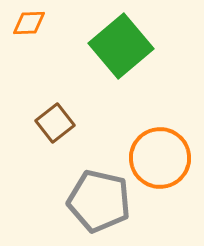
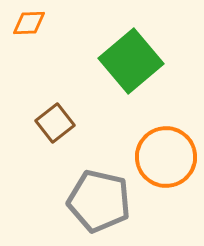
green square: moved 10 px right, 15 px down
orange circle: moved 6 px right, 1 px up
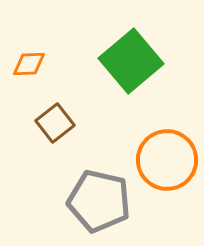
orange diamond: moved 41 px down
orange circle: moved 1 px right, 3 px down
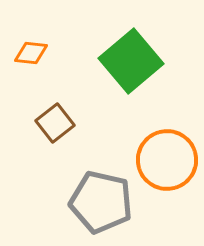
orange diamond: moved 2 px right, 11 px up; rotated 8 degrees clockwise
gray pentagon: moved 2 px right, 1 px down
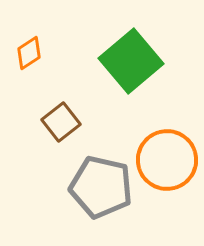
orange diamond: moved 2 px left; rotated 40 degrees counterclockwise
brown square: moved 6 px right, 1 px up
gray pentagon: moved 15 px up
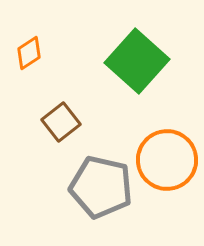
green square: moved 6 px right; rotated 8 degrees counterclockwise
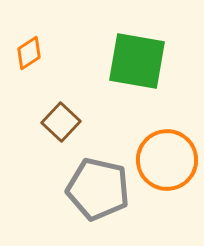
green square: rotated 32 degrees counterclockwise
brown square: rotated 9 degrees counterclockwise
gray pentagon: moved 3 px left, 2 px down
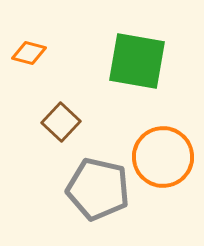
orange diamond: rotated 48 degrees clockwise
orange circle: moved 4 px left, 3 px up
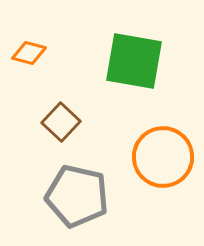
green square: moved 3 px left
gray pentagon: moved 21 px left, 7 px down
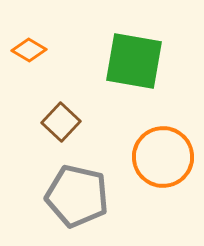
orange diamond: moved 3 px up; rotated 16 degrees clockwise
